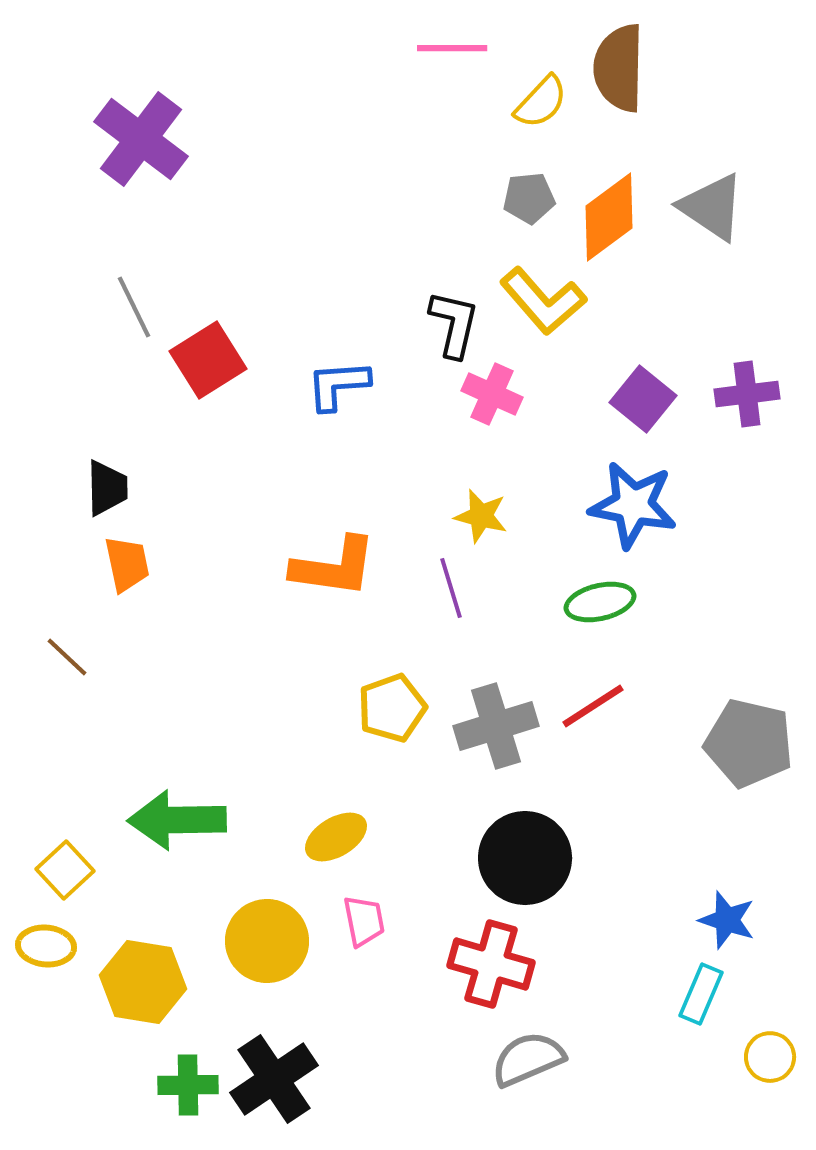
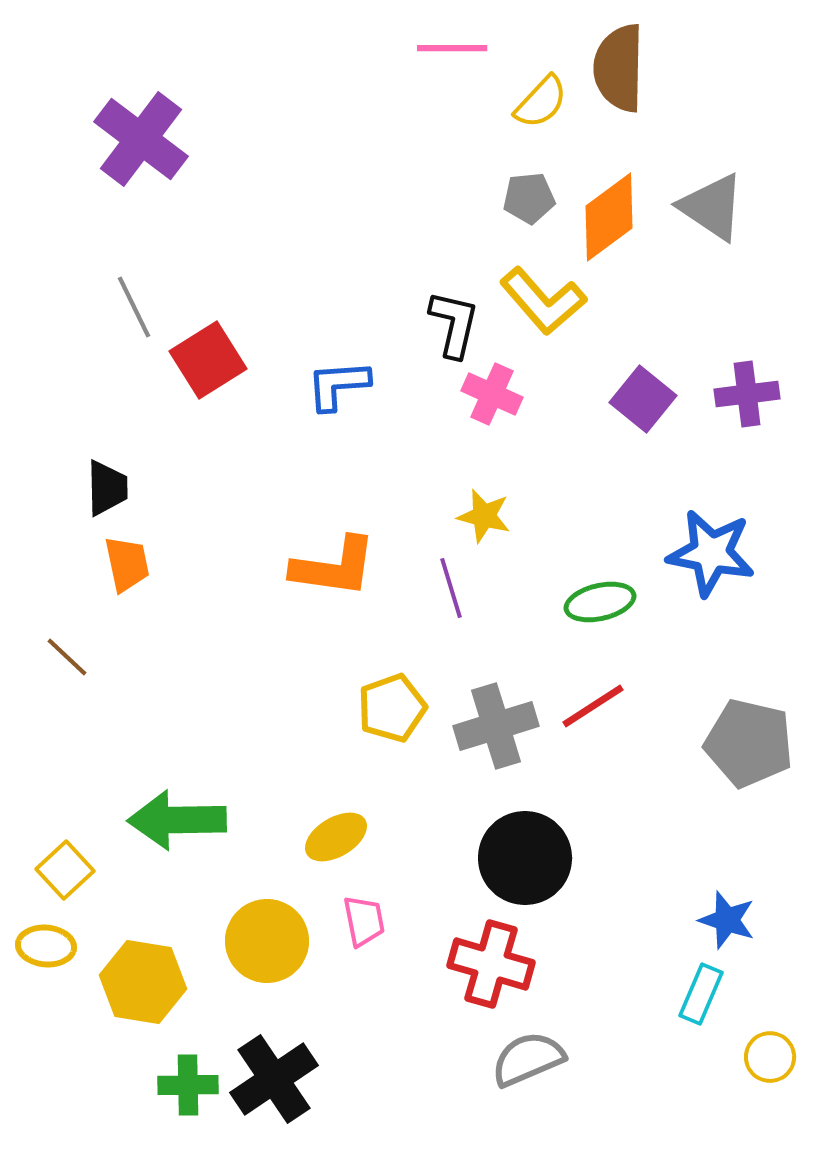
blue star at (633, 505): moved 78 px right, 48 px down
yellow star at (481, 516): moved 3 px right
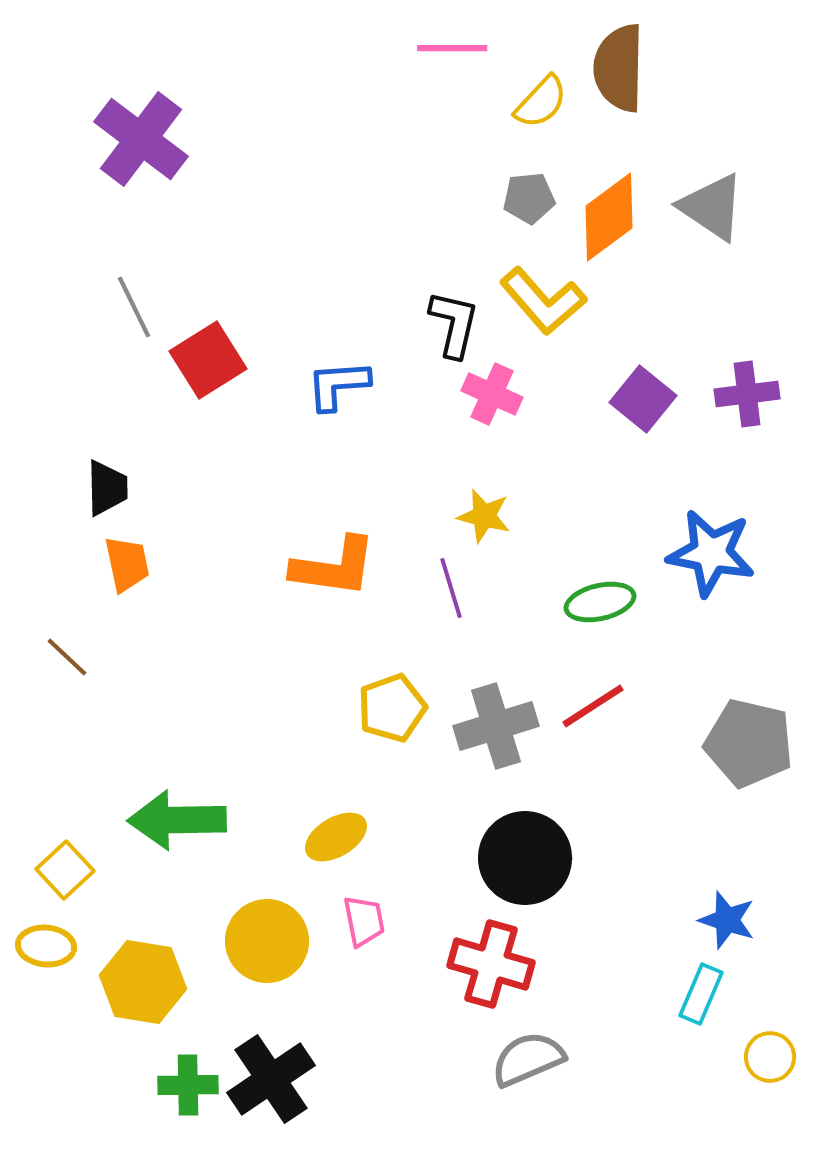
black cross at (274, 1079): moved 3 px left
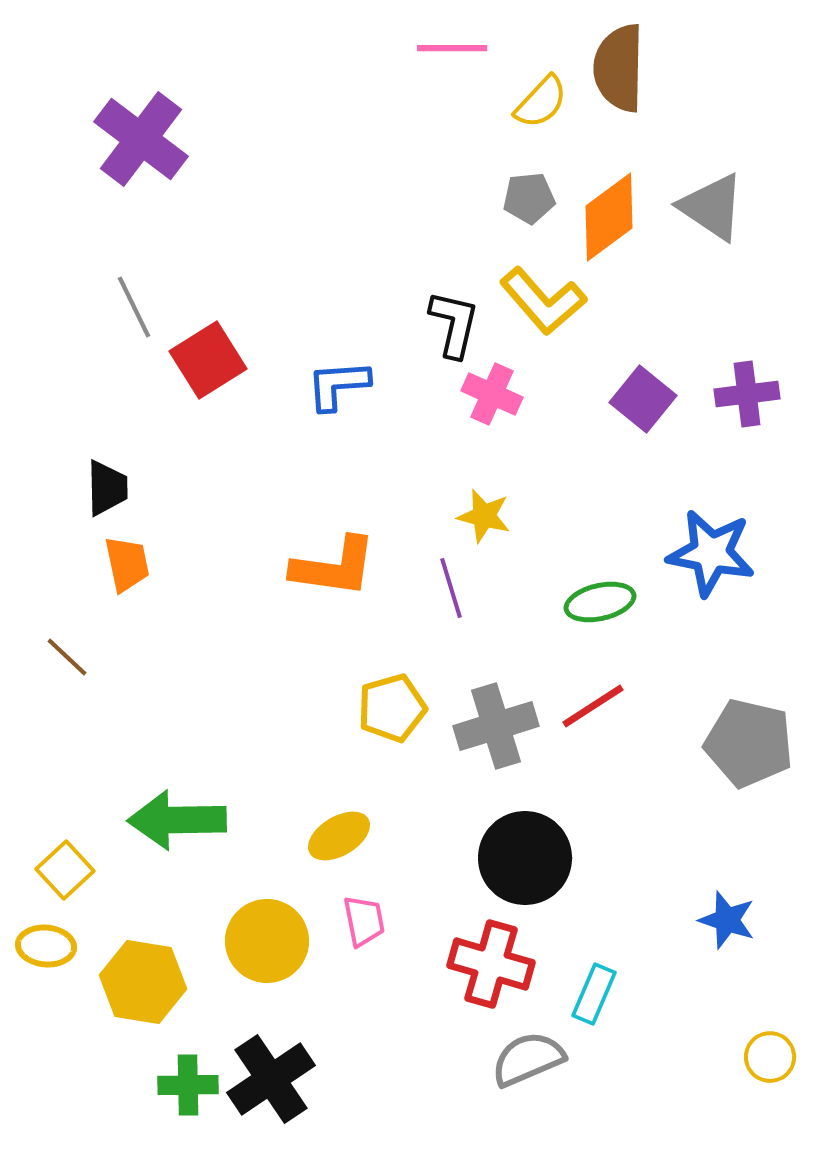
yellow pentagon at (392, 708): rotated 4 degrees clockwise
yellow ellipse at (336, 837): moved 3 px right, 1 px up
cyan rectangle at (701, 994): moved 107 px left
